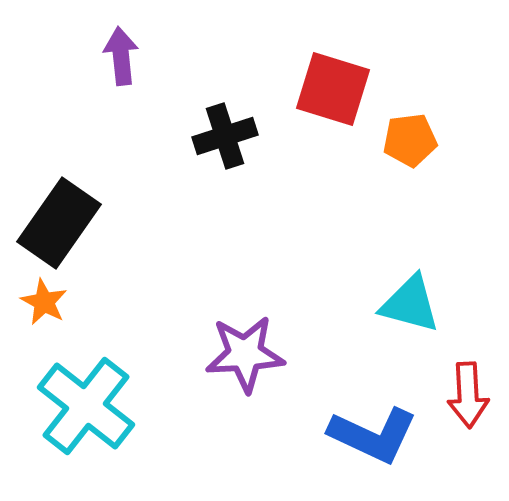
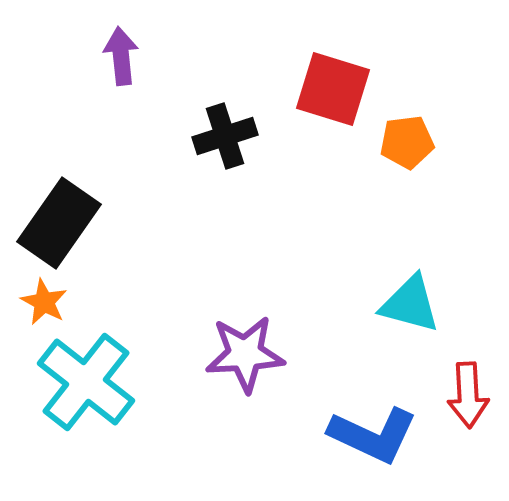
orange pentagon: moved 3 px left, 2 px down
cyan cross: moved 24 px up
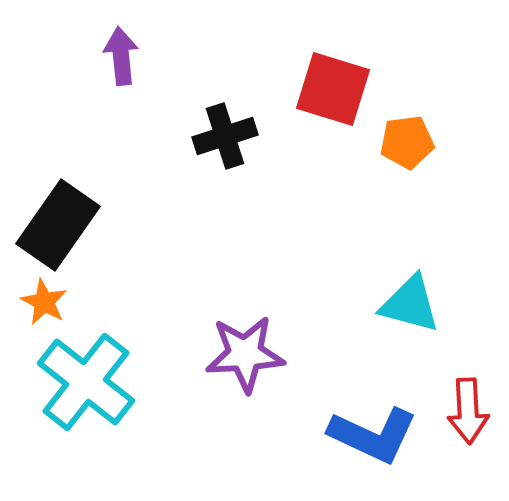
black rectangle: moved 1 px left, 2 px down
red arrow: moved 16 px down
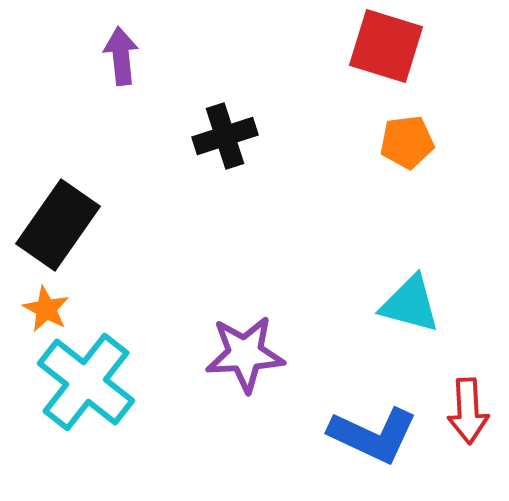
red square: moved 53 px right, 43 px up
orange star: moved 2 px right, 7 px down
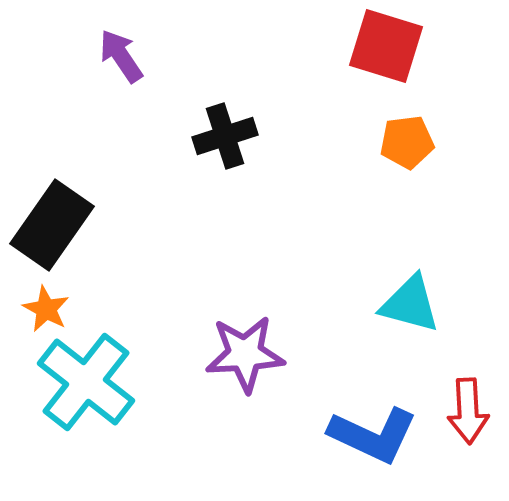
purple arrow: rotated 28 degrees counterclockwise
black rectangle: moved 6 px left
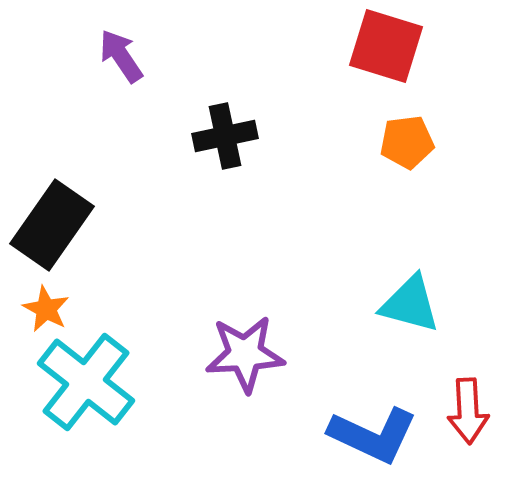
black cross: rotated 6 degrees clockwise
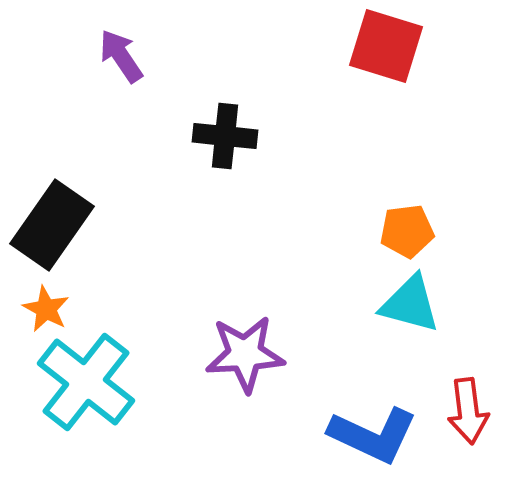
black cross: rotated 18 degrees clockwise
orange pentagon: moved 89 px down
red arrow: rotated 4 degrees counterclockwise
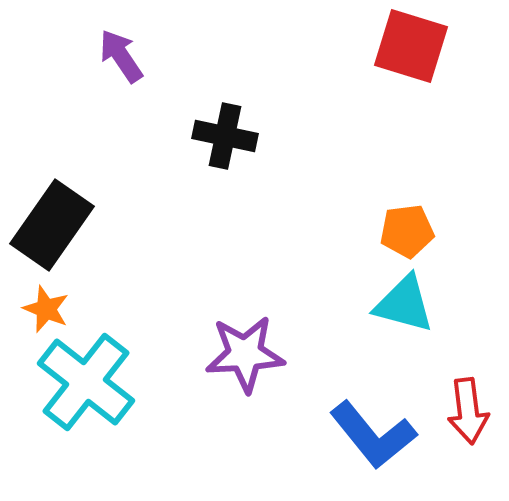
red square: moved 25 px right
black cross: rotated 6 degrees clockwise
cyan triangle: moved 6 px left
orange star: rotated 6 degrees counterclockwise
blue L-shape: rotated 26 degrees clockwise
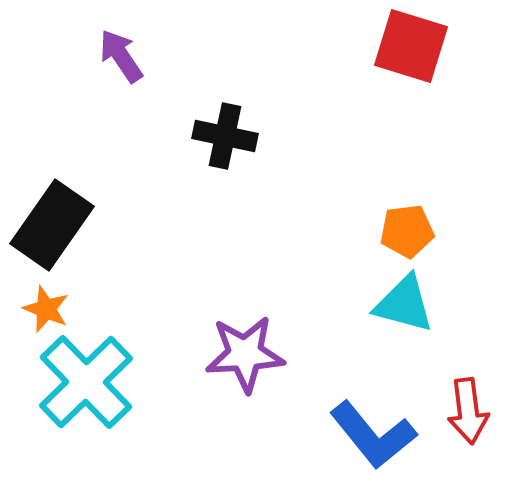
cyan cross: rotated 8 degrees clockwise
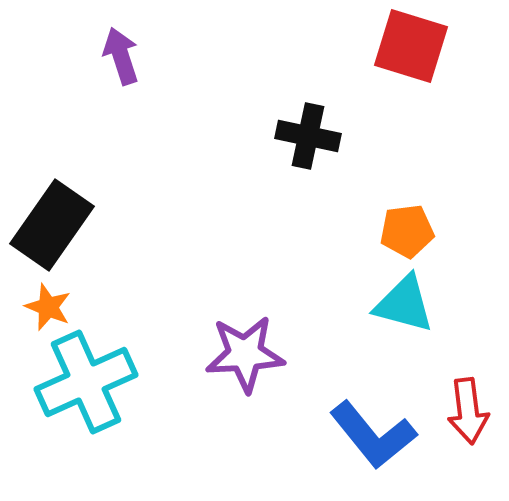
purple arrow: rotated 16 degrees clockwise
black cross: moved 83 px right
orange star: moved 2 px right, 2 px up
cyan cross: rotated 20 degrees clockwise
